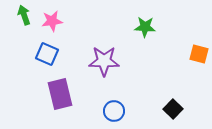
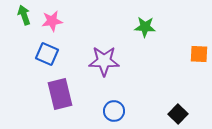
orange square: rotated 12 degrees counterclockwise
black square: moved 5 px right, 5 px down
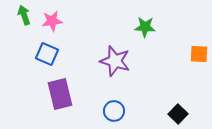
purple star: moved 11 px right; rotated 16 degrees clockwise
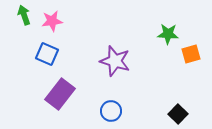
green star: moved 23 px right, 7 px down
orange square: moved 8 px left; rotated 18 degrees counterclockwise
purple rectangle: rotated 52 degrees clockwise
blue circle: moved 3 px left
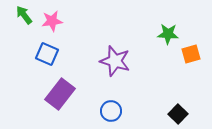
green arrow: rotated 18 degrees counterclockwise
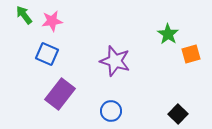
green star: rotated 30 degrees clockwise
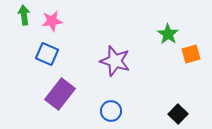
green arrow: rotated 30 degrees clockwise
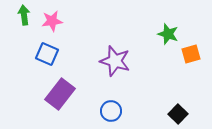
green star: rotated 15 degrees counterclockwise
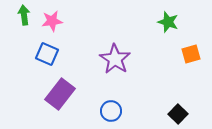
green star: moved 12 px up
purple star: moved 2 px up; rotated 16 degrees clockwise
